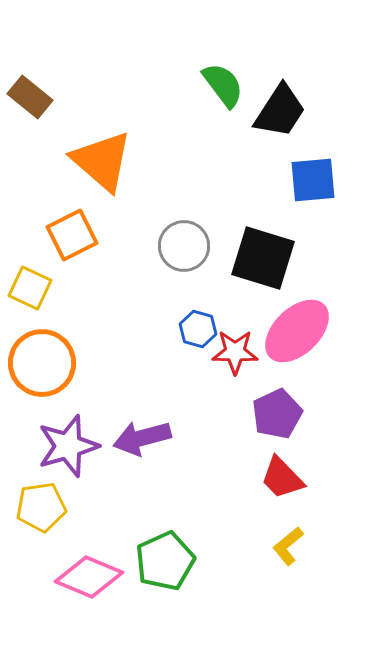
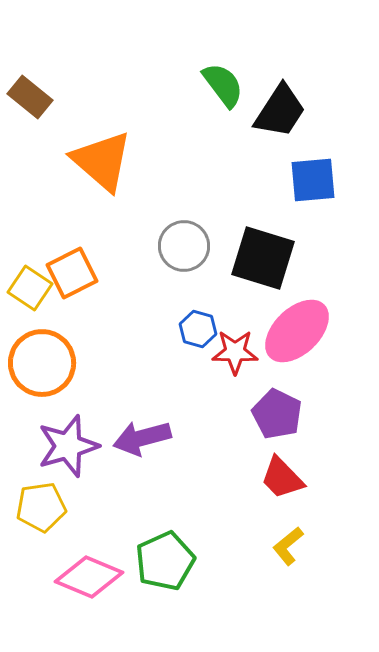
orange square: moved 38 px down
yellow square: rotated 9 degrees clockwise
purple pentagon: rotated 21 degrees counterclockwise
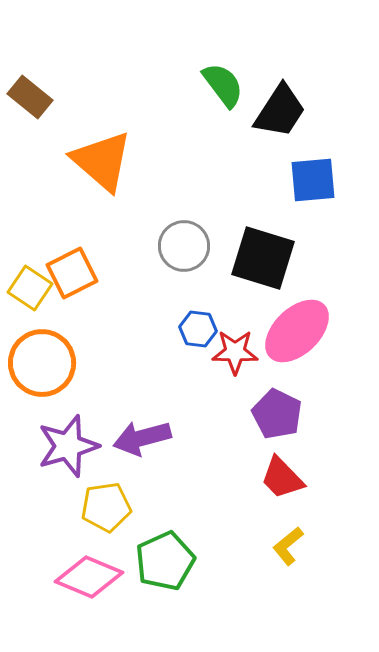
blue hexagon: rotated 9 degrees counterclockwise
yellow pentagon: moved 65 px right
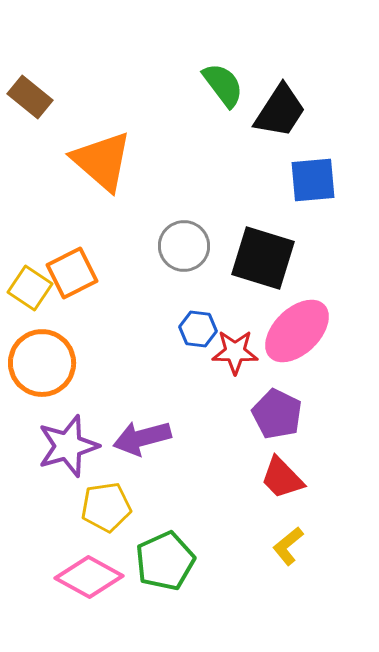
pink diamond: rotated 6 degrees clockwise
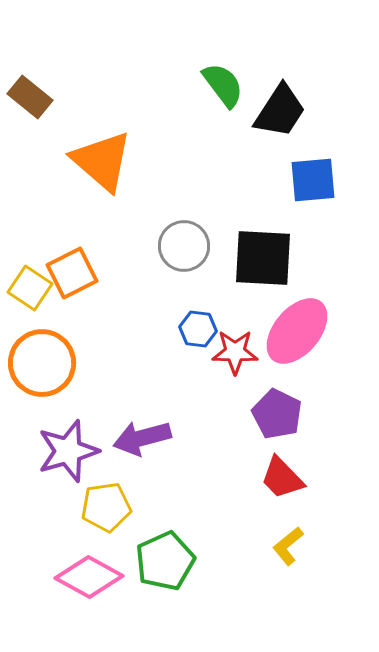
black square: rotated 14 degrees counterclockwise
pink ellipse: rotated 6 degrees counterclockwise
purple star: moved 5 px down
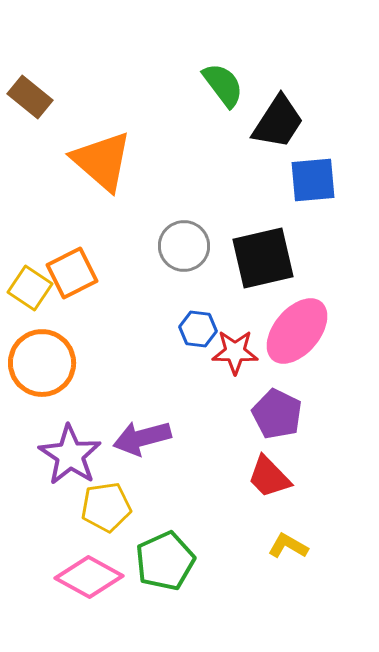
black trapezoid: moved 2 px left, 11 px down
black square: rotated 16 degrees counterclockwise
purple star: moved 2 px right, 4 px down; rotated 22 degrees counterclockwise
red trapezoid: moved 13 px left, 1 px up
yellow L-shape: rotated 69 degrees clockwise
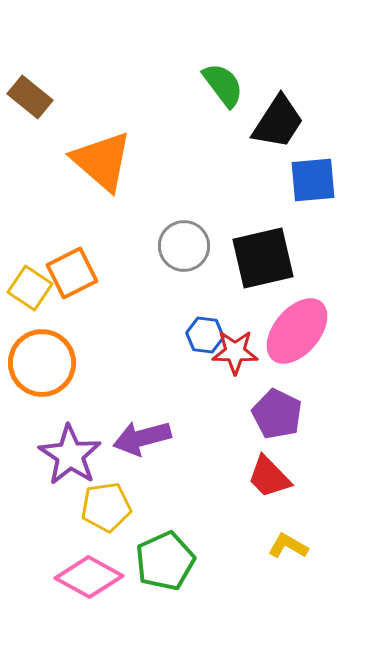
blue hexagon: moved 7 px right, 6 px down
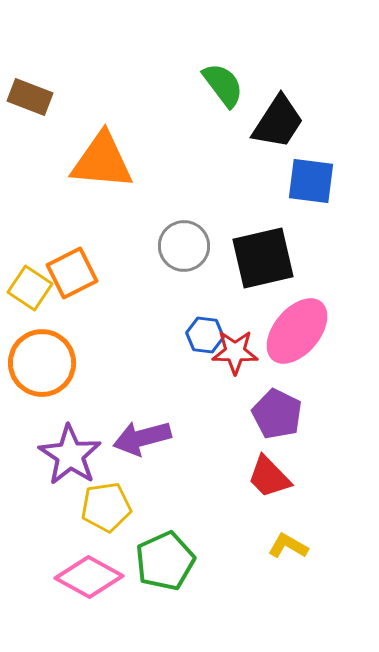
brown rectangle: rotated 18 degrees counterclockwise
orange triangle: rotated 36 degrees counterclockwise
blue square: moved 2 px left, 1 px down; rotated 12 degrees clockwise
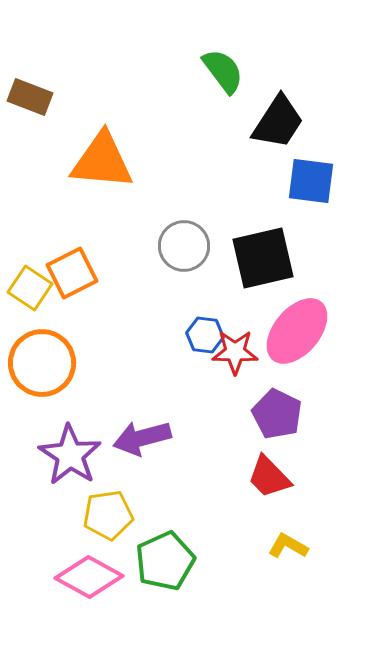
green semicircle: moved 14 px up
yellow pentagon: moved 2 px right, 8 px down
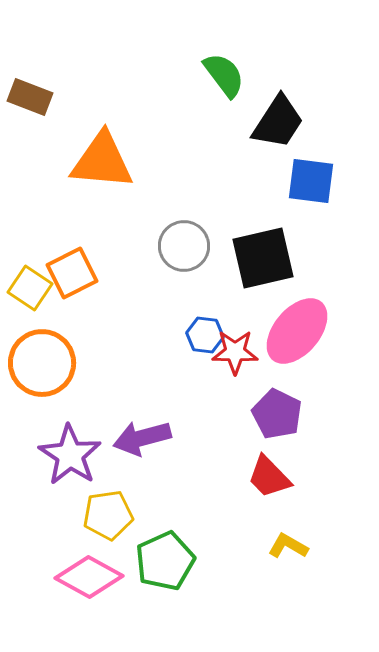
green semicircle: moved 1 px right, 4 px down
